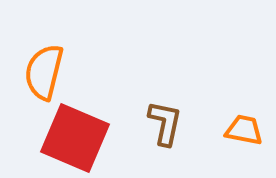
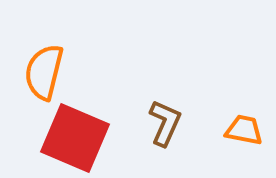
brown L-shape: rotated 12 degrees clockwise
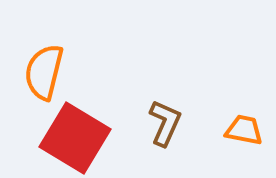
red square: rotated 8 degrees clockwise
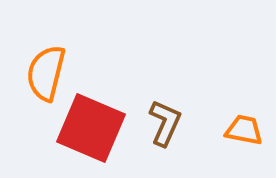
orange semicircle: moved 2 px right, 1 px down
red square: moved 16 px right, 10 px up; rotated 8 degrees counterclockwise
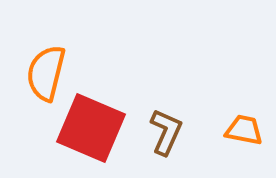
brown L-shape: moved 1 px right, 9 px down
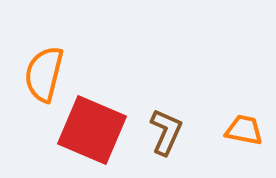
orange semicircle: moved 2 px left, 1 px down
red square: moved 1 px right, 2 px down
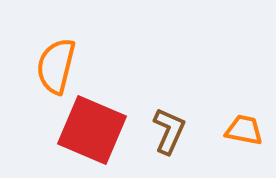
orange semicircle: moved 12 px right, 8 px up
brown L-shape: moved 3 px right, 1 px up
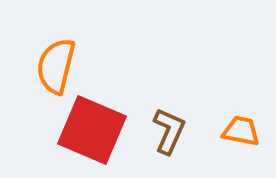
orange trapezoid: moved 3 px left, 1 px down
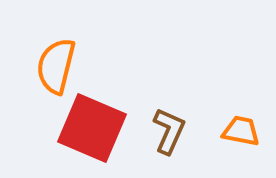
red square: moved 2 px up
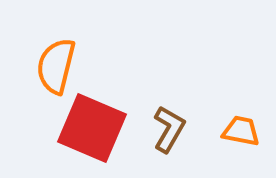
brown L-shape: moved 2 px up; rotated 6 degrees clockwise
